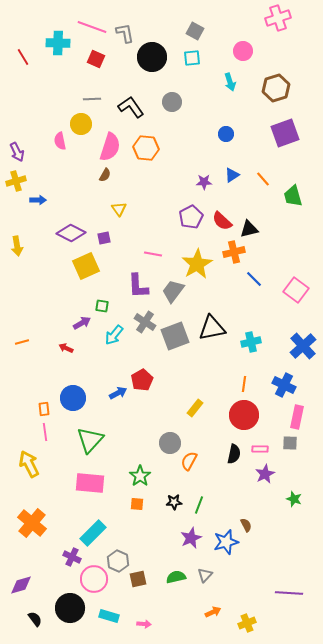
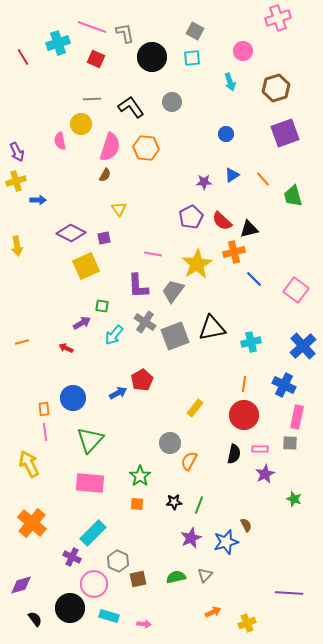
cyan cross at (58, 43): rotated 20 degrees counterclockwise
pink circle at (94, 579): moved 5 px down
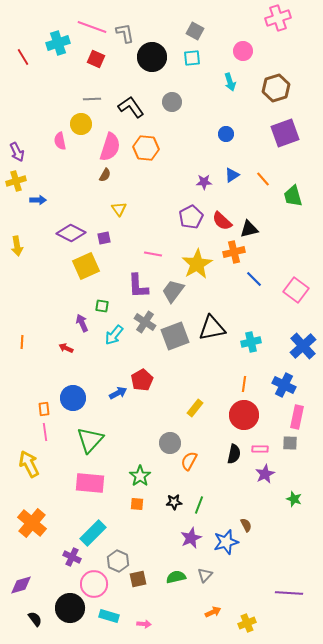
purple arrow at (82, 323): rotated 84 degrees counterclockwise
orange line at (22, 342): rotated 72 degrees counterclockwise
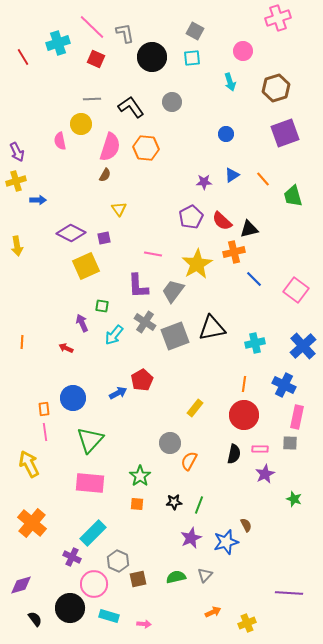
pink line at (92, 27): rotated 24 degrees clockwise
cyan cross at (251, 342): moved 4 px right, 1 px down
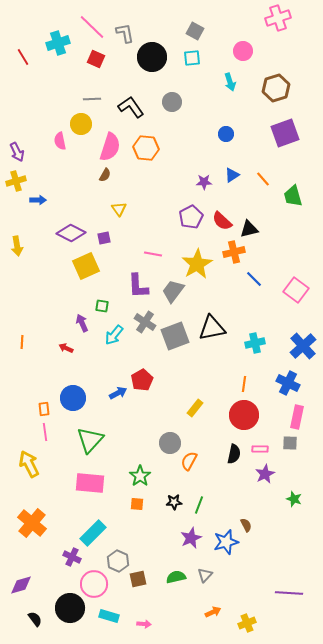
blue cross at (284, 385): moved 4 px right, 2 px up
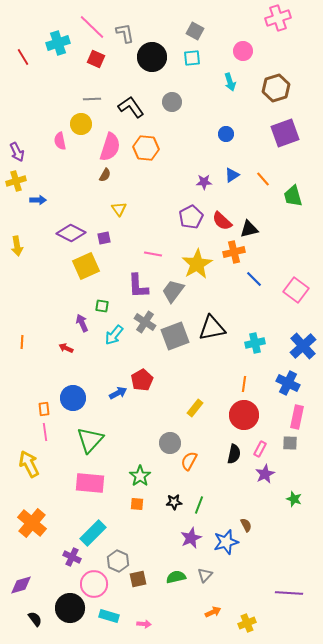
pink rectangle at (260, 449): rotated 63 degrees counterclockwise
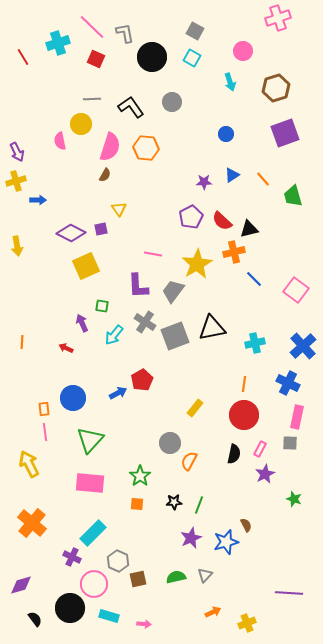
cyan square at (192, 58): rotated 36 degrees clockwise
purple square at (104, 238): moved 3 px left, 9 px up
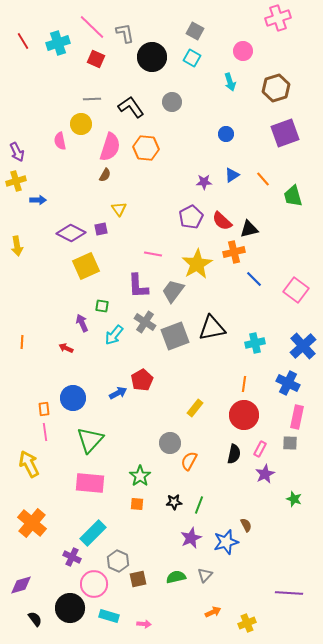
red line at (23, 57): moved 16 px up
